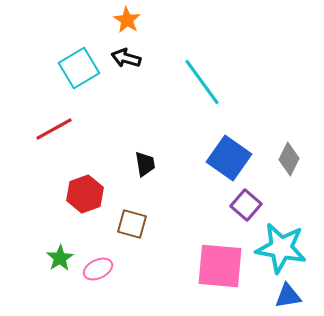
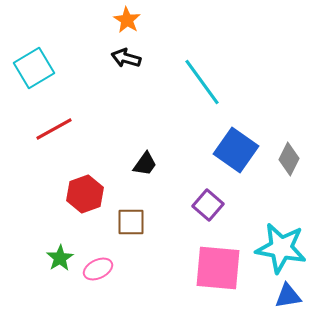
cyan square: moved 45 px left
blue square: moved 7 px right, 8 px up
black trapezoid: rotated 44 degrees clockwise
purple square: moved 38 px left
brown square: moved 1 px left, 2 px up; rotated 16 degrees counterclockwise
pink square: moved 2 px left, 2 px down
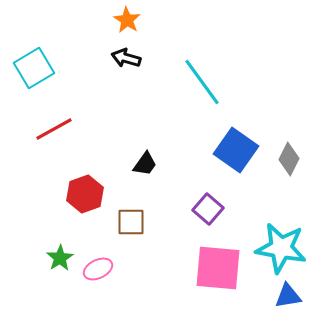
purple square: moved 4 px down
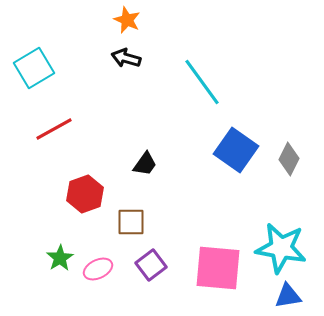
orange star: rotated 8 degrees counterclockwise
purple square: moved 57 px left, 56 px down; rotated 12 degrees clockwise
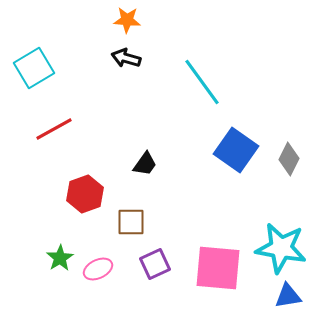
orange star: rotated 20 degrees counterclockwise
purple square: moved 4 px right, 1 px up; rotated 12 degrees clockwise
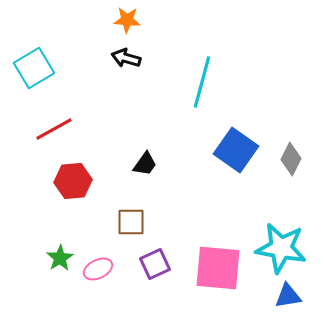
cyan line: rotated 51 degrees clockwise
gray diamond: moved 2 px right
red hexagon: moved 12 px left, 13 px up; rotated 15 degrees clockwise
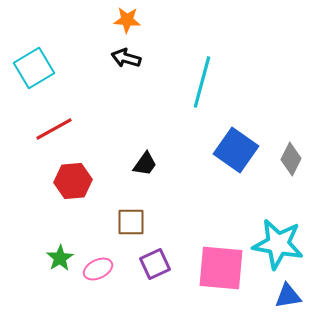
cyan star: moved 3 px left, 4 px up
pink square: moved 3 px right
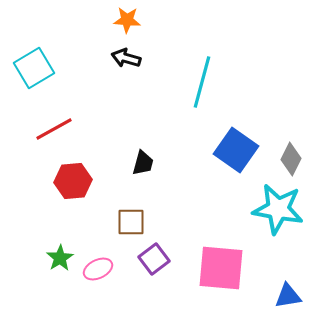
black trapezoid: moved 2 px left, 1 px up; rotated 20 degrees counterclockwise
cyan star: moved 35 px up
purple square: moved 1 px left, 5 px up; rotated 12 degrees counterclockwise
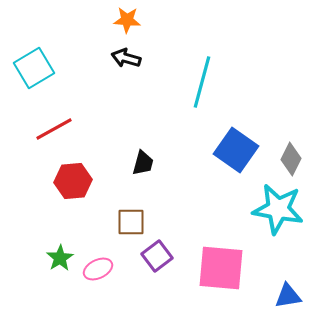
purple square: moved 3 px right, 3 px up
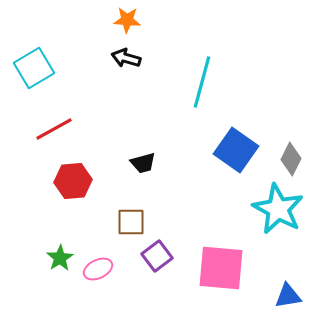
black trapezoid: rotated 60 degrees clockwise
cyan star: rotated 18 degrees clockwise
